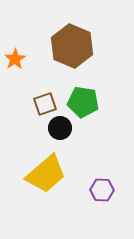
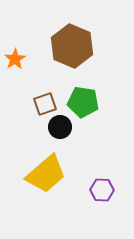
black circle: moved 1 px up
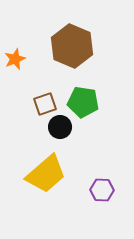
orange star: rotated 10 degrees clockwise
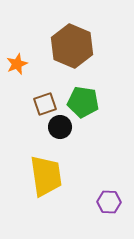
orange star: moved 2 px right, 5 px down
yellow trapezoid: moved 2 px down; rotated 57 degrees counterclockwise
purple hexagon: moved 7 px right, 12 px down
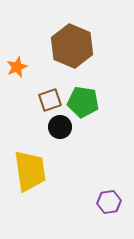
orange star: moved 3 px down
brown square: moved 5 px right, 4 px up
yellow trapezoid: moved 16 px left, 5 px up
purple hexagon: rotated 10 degrees counterclockwise
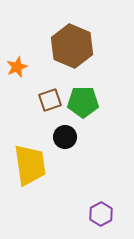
green pentagon: rotated 8 degrees counterclockwise
black circle: moved 5 px right, 10 px down
yellow trapezoid: moved 6 px up
purple hexagon: moved 8 px left, 12 px down; rotated 20 degrees counterclockwise
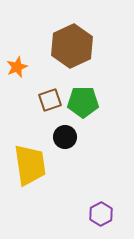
brown hexagon: rotated 12 degrees clockwise
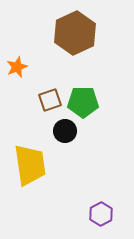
brown hexagon: moved 3 px right, 13 px up
black circle: moved 6 px up
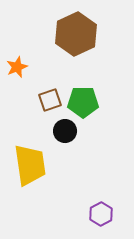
brown hexagon: moved 1 px right, 1 px down
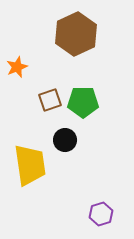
black circle: moved 9 px down
purple hexagon: rotated 10 degrees clockwise
